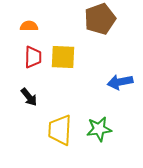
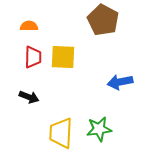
brown pentagon: moved 3 px right, 1 px down; rotated 24 degrees counterclockwise
black arrow: rotated 30 degrees counterclockwise
yellow trapezoid: moved 1 px right, 3 px down
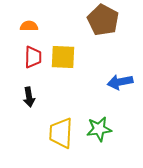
black arrow: rotated 60 degrees clockwise
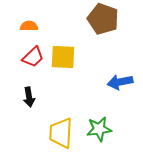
brown pentagon: moved 1 px up; rotated 8 degrees counterclockwise
red trapezoid: rotated 45 degrees clockwise
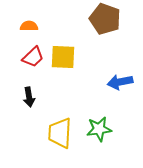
brown pentagon: moved 2 px right
yellow trapezoid: moved 1 px left
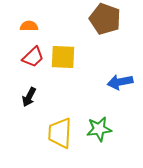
black arrow: rotated 36 degrees clockwise
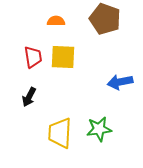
orange semicircle: moved 27 px right, 5 px up
red trapezoid: rotated 55 degrees counterclockwise
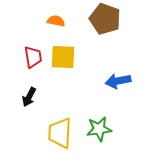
orange semicircle: rotated 12 degrees clockwise
blue arrow: moved 2 px left, 1 px up
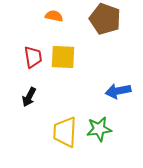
orange semicircle: moved 2 px left, 5 px up
blue arrow: moved 10 px down
yellow trapezoid: moved 5 px right, 1 px up
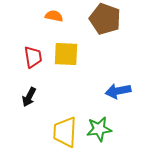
yellow square: moved 3 px right, 3 px up
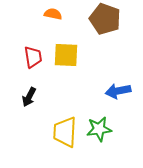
orange semicircle: moved 1 px left, 2 px up
yellow square: moved 1 px down
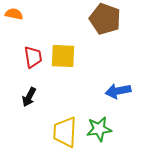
orange semicircle: moved 39 px left
yellow square: moved 3 px left, 1 px down
